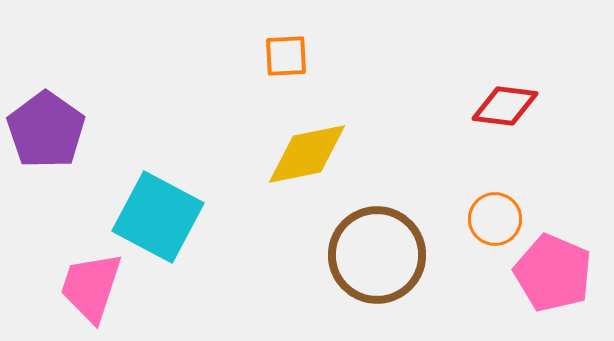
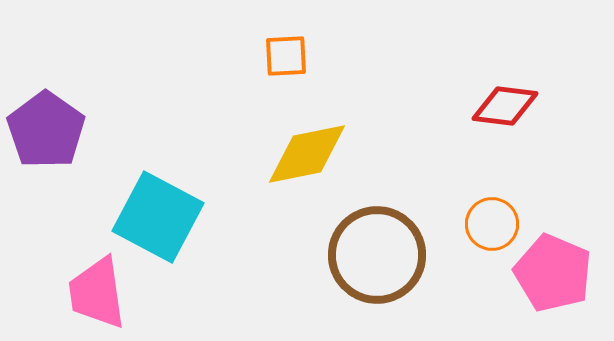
orange circle: moved 3 px left, 5 px down
pink trapezoid: moved 6 px right, 6 px down; rotated 26 degrees counterclockwise
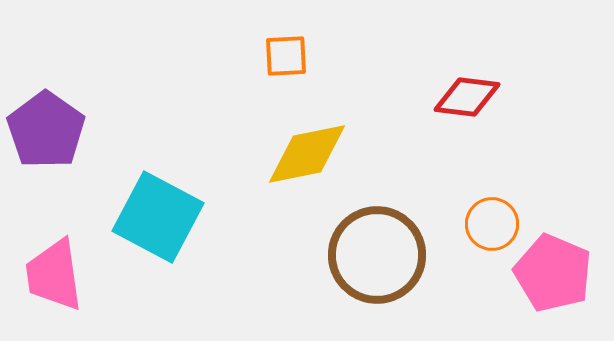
red diamond: moved 38 px left, 9 px up
pink trapezoid: moved 43 px left, 18 px up
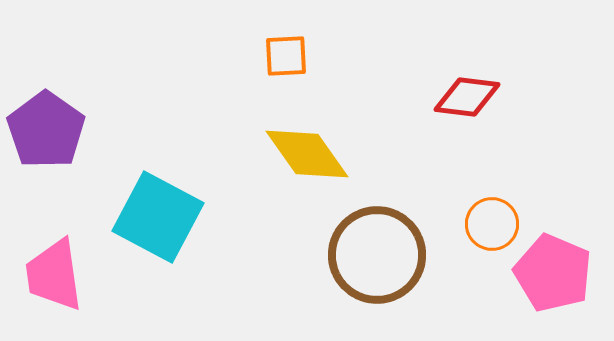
yellow diamond: rotated 66 degrees clockwise
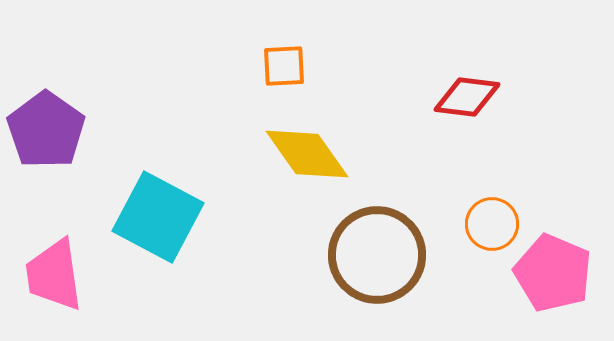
orange square: moved 2 px left, 10 px down
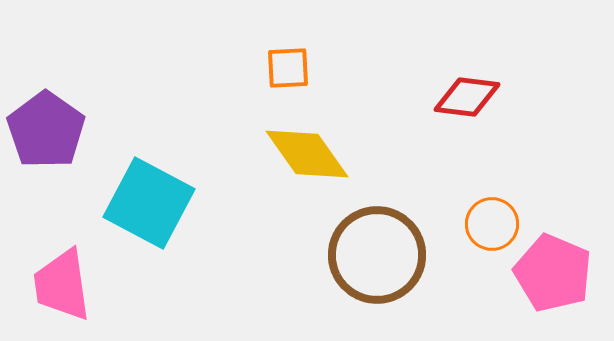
orange square: moved 4 px right, 2 px down
cyan square: moved 9 px left, 14 px up
pink trapezoid: moved 8 px right, 10 px down
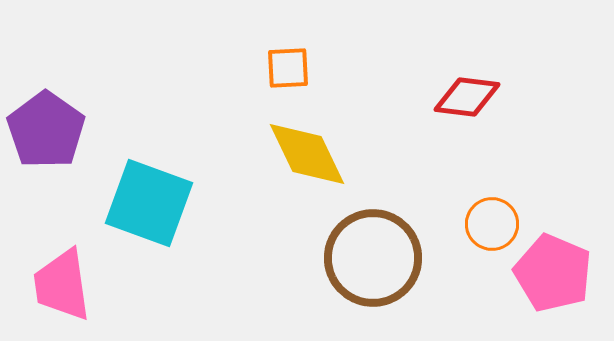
yellow diamond: rotated 10 degrees clockwise
cyan square: rotated 8 degrees counterclockwise
brown circle: moved 4 px left, 3 px down
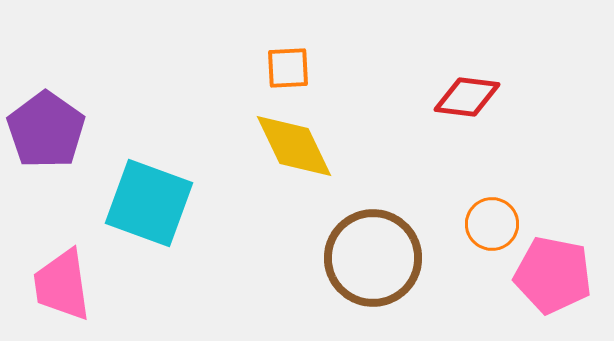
yellow diamond: moved 13 px left, 8 px up
pink pentagon: moved 2 px down; rotated 12 degrees counterclockwise
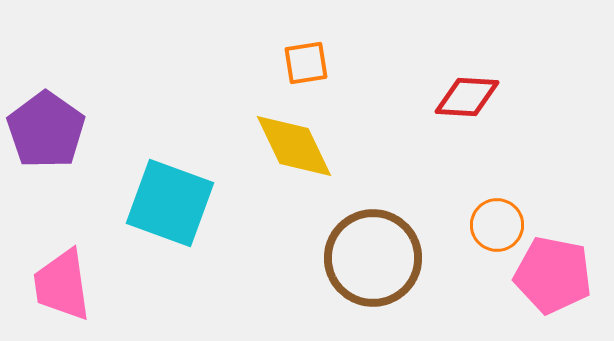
orange square: moved 18 px right, 5 px up; rotated 6 degrees counterclockwise
red diamond: rotated 4 degrees counterclockwise
cyan square: moved 21 px right
orange circle: moved 5 px right, 1 px down
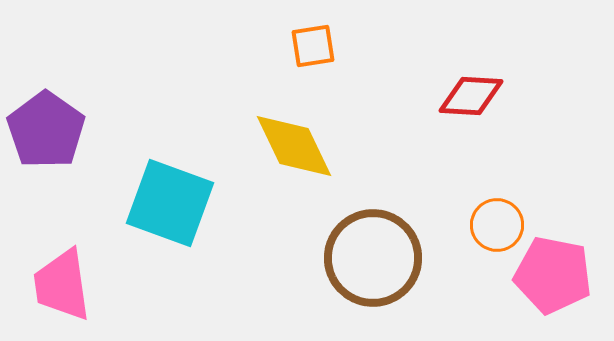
orange square: moved 7 px right, 17 px up
red diamond: moved 4 px right, 1 px up
